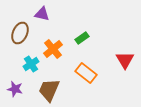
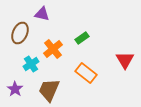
purple star: rotated 21 degrees clockwise
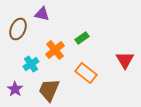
brown ellipse: moved 2 px left, 4 px up
orange cross: moved 2 px right, 1 px down
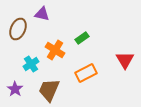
orange cross: rotated 18 degrees counterclockwise
orange rectangle: rotated 65 degrees counterclockwise
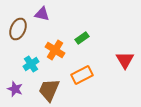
orange rectangle: moved 4 px left, 2 px down
purple star: rotated 14 degrees counterclockwise
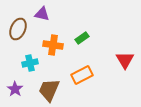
orange cross: moved 2 px left, 5 px up; rotated 24 degrees counterclockwise
cyan cross: moved 1 px left, 1 px up; rotated 21 degrees clockwise
purple star: rotated 14 degrees clockwise
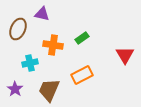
red triangle: moved 5 px up
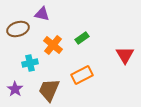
brown ellipse: rotated 50 degrees clockwise
orange cross: rotated 30 degrees clockwise
